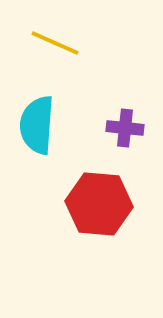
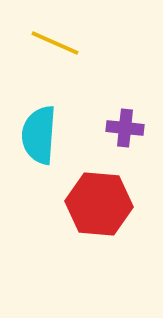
cyan semicircle: moved 2 px right, 10 px down
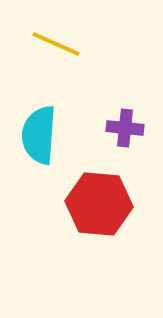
yellow line: moved 1 px right, 1 px down
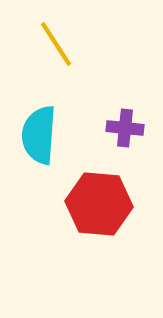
yellow line: rotated 33 degrees clockwise
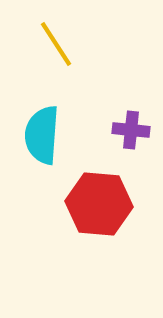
purple cross: moved 6 px right, 2 px down
cyan semicircle: moved 3 px right
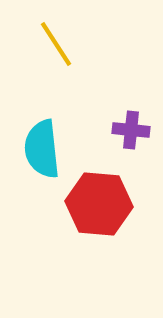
cyan semicircle: moved 14 px down; rotated 10 degrees counterclockwise
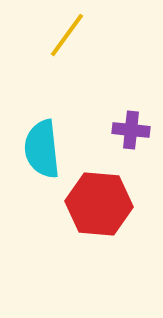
yellow line: moved 11 px right, 9 px up; rotated 69 degrees clockwise
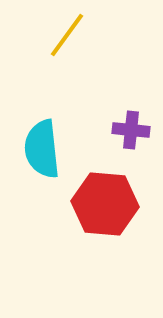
red hexagon: moved 6 px right
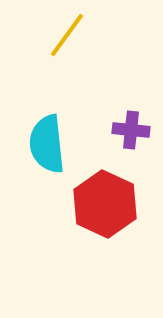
cyan semicircle: moved 5 px right, 5 px up
red hexagon: rotated 20 degrees clockwise
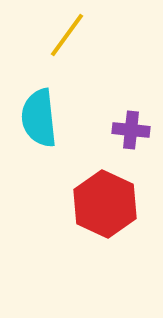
cyan semicircle: moved 8 px left, 26 px up
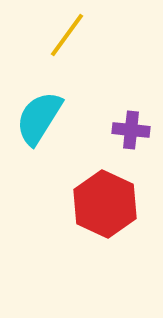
cyan semicircle: rotated 38 degrees clockwise
